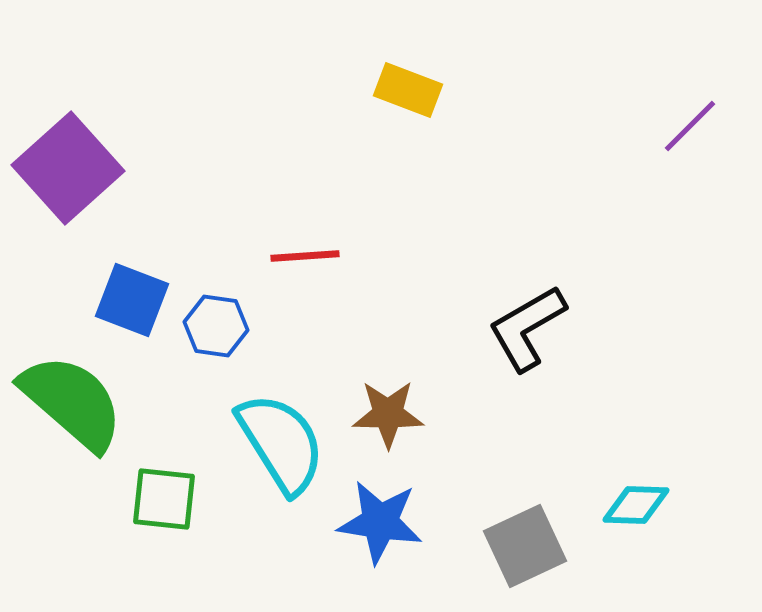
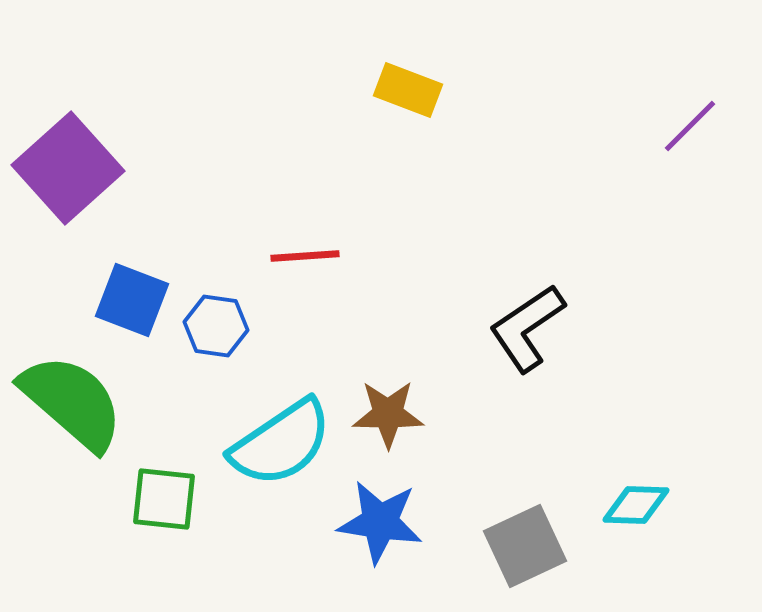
black L-shape: rotated 4 degrees counterclockwise
cyan semicircle: rotated 88 degrees clockwise
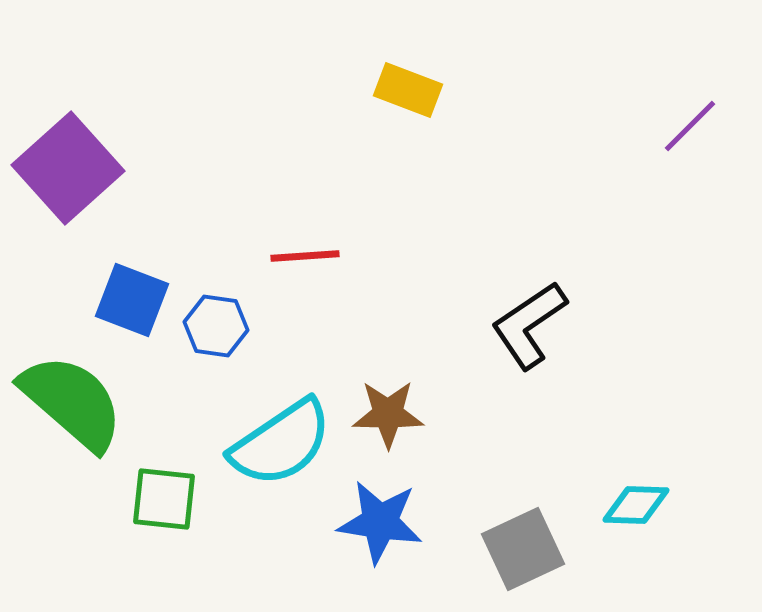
black L-shape: moved 2 px right, 3 px up
gray square: moved 2 px left, 3 px down
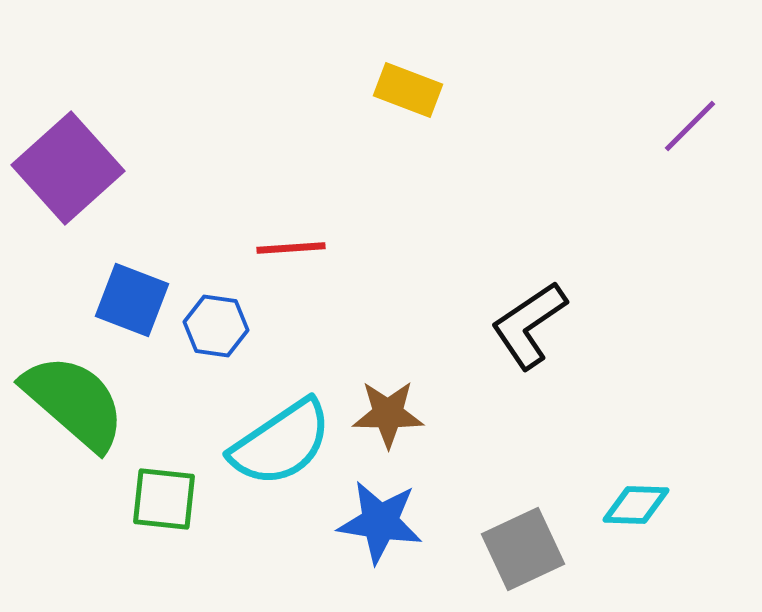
red line: moved 14 px left, 8 px up
green semicircle: moved 2 px right
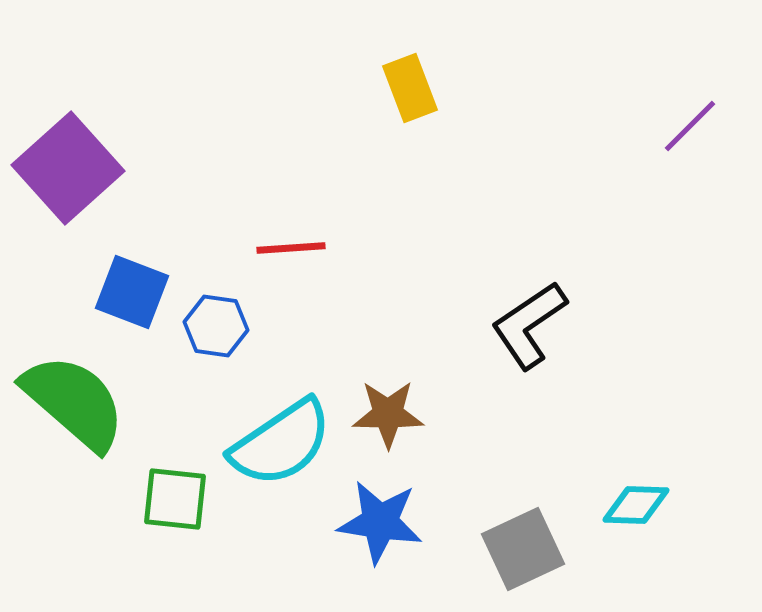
yellow rectangle: moved 2 px right, 2 px up; rotated 48 degrees clockwise
blue square: moved 8 px up
green square: moved 11 px right
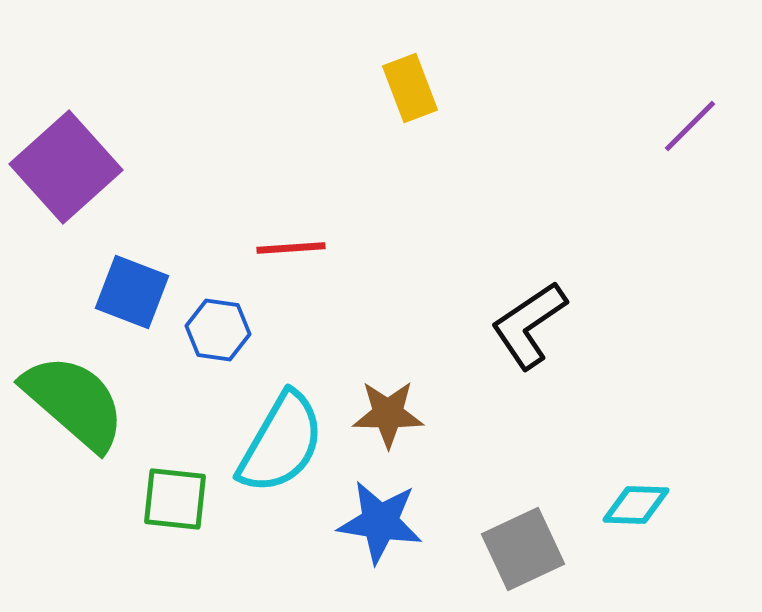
purple square: moved 2 px left, 1 px up
blue hexagon: moved 2 px right, 4 px down
cyan semicircle: rotated 26 degrees counterclockwise
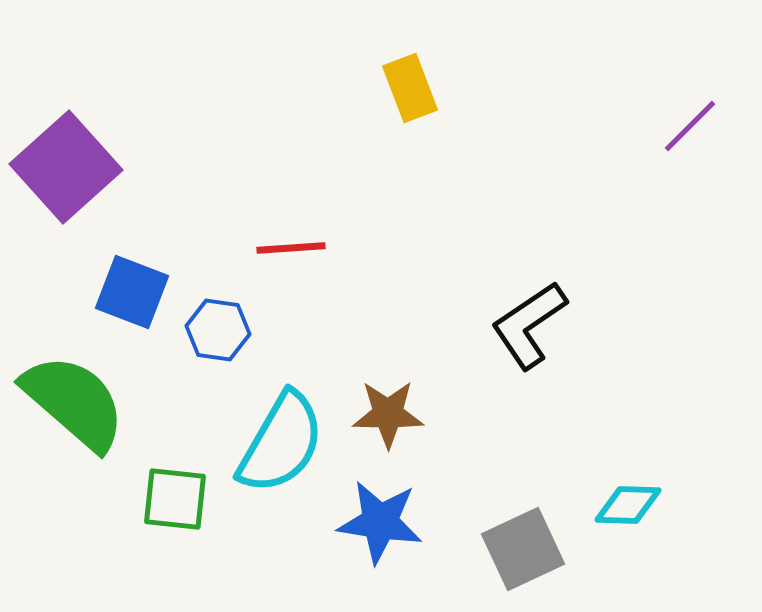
cyan diamond: moved 8 px left
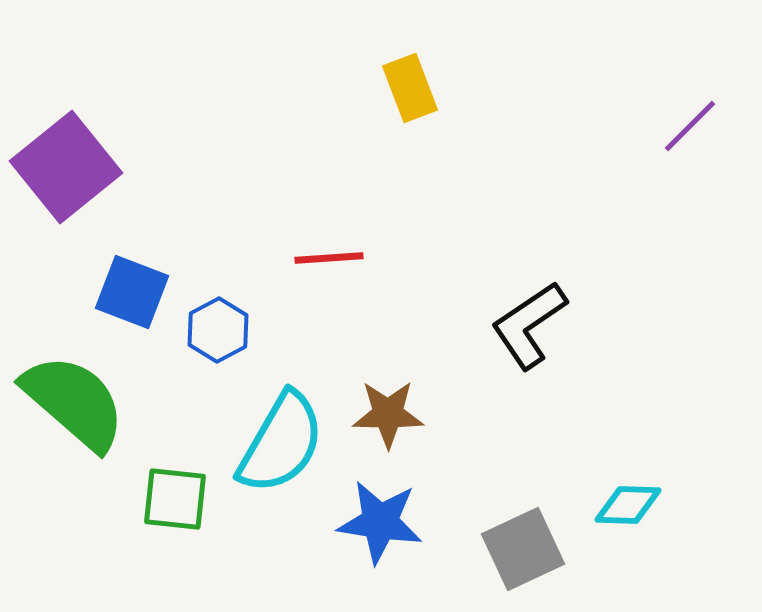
purple square: rotated 3 degrees clockwise
red line: moved 38 px right, 10 px down
blue hexagon: rotated 24 degrees clockwise
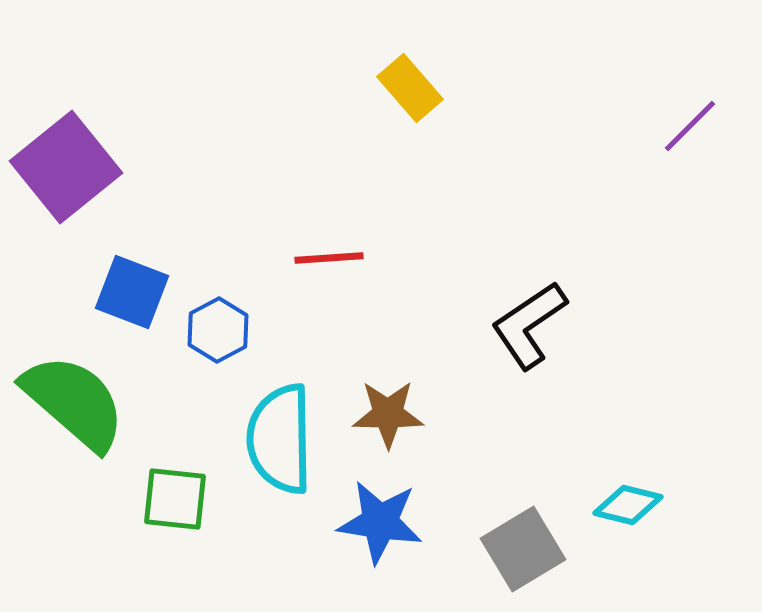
yellow rectangle: rotated 20 degrees counterclockwise
cyan semicircle: moved 1 px left, 4 px up; rotated 149 degrees clockwise
cyan diamond: rotated 12 degrees clockwise
gray square: rotated 6 degrees counterclockwise
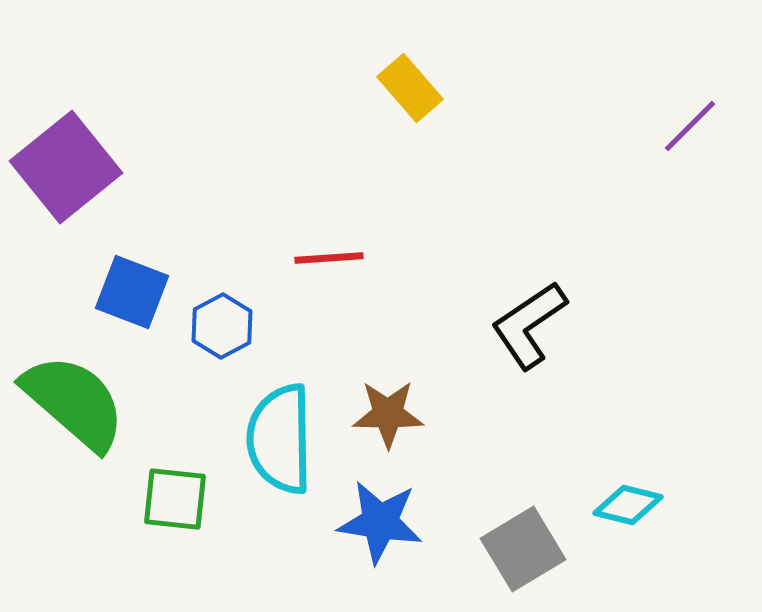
blue hexagon: moved 4 px right, 4 px up
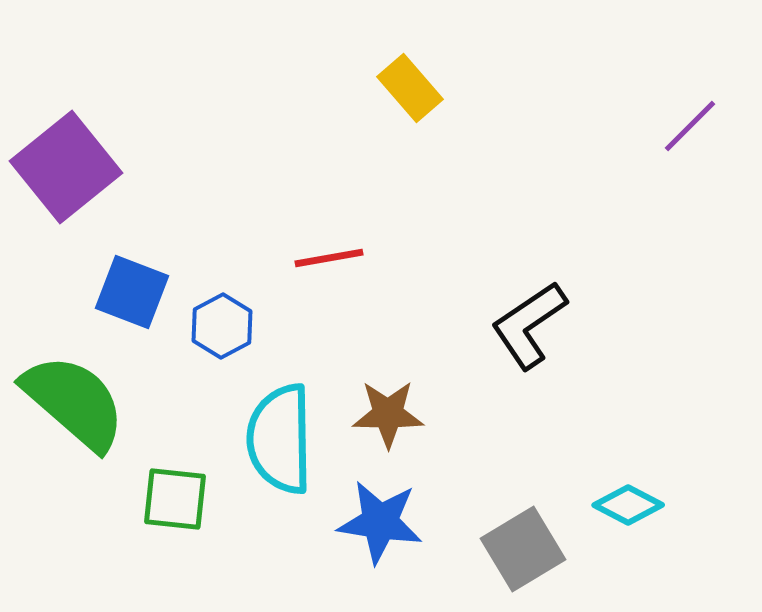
red line: rotated 6 degrees counterclockwise
cyan diamond: rotated 14 degrees clockwise
